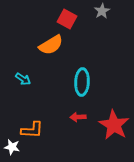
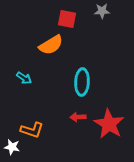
gray star: rotated 28 degrees clockwise
red square: rotated 18 degrees counterclockwise
cyan arrow: moved 1 px right, 1 px up
red star: moved 5 px left, 1 px up
orange L-shape: rotated 15 degrees clockwise
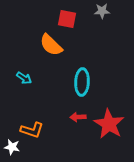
orange semicircle: rotated 75 degrees clockwise
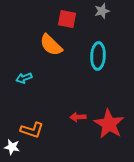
gray star: rotated 14 degrees counterclockwise
cyan arrow: rotated 126 degrees clockwise
cyan ellipse: moved 16 px right, 26 px up
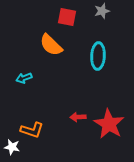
red square: moved 2 px up
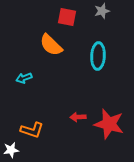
red star: rotated 16 degrees counterclockwise
white star: moved 1 px left, 3 px down; rotated 21 degrees counterclockwise
